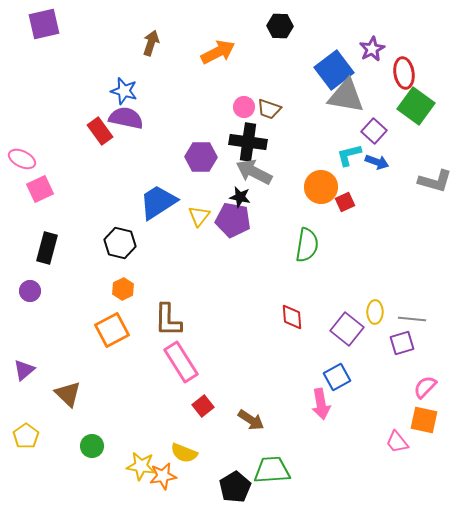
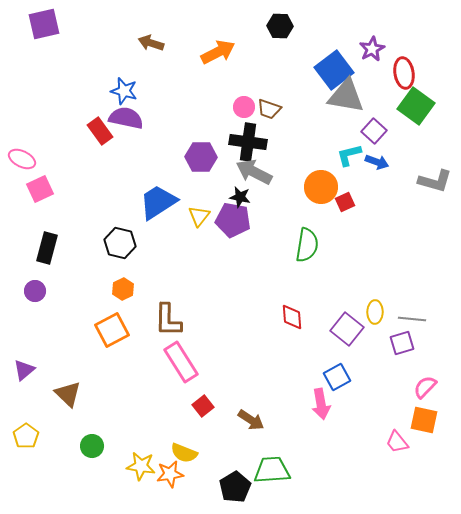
brown arrow at (151, 43): rotated 90 degrees counterclockwise
purple circle at (30, 291): moved 5 px right
orange star at (163, 476): moved 7 px right, 2 px up
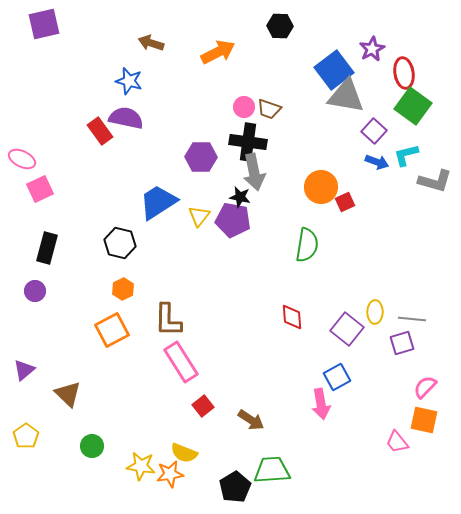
blue star at (124, 91): moved 5 px right, 10 px up
green square at (416, 106): moved 3 px left
cyan L-shape at (349, 155): moved 57 px right
gray arrow at (254, 172): rotated 129 degrees counterclockwise
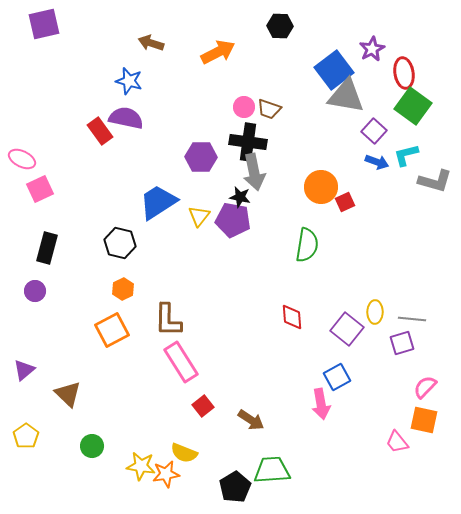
orange star at (170, 474): moved 4 px left
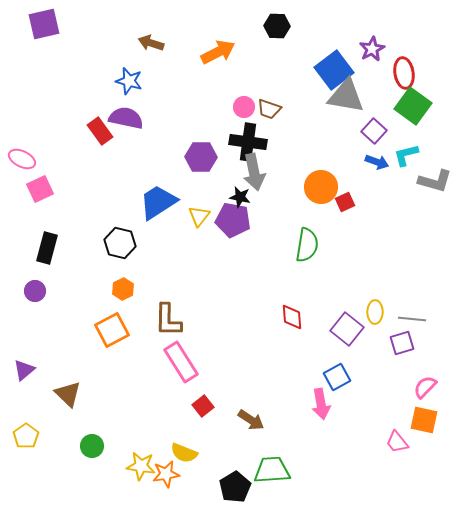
black hexagon at (280, 26): moved 3 px left
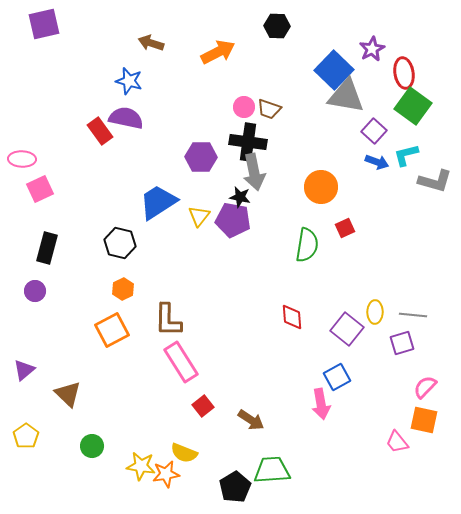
blue square at (334, 70): rotated 9 degrees counterclockwise
pink ellipse at (22, 159): rotated 24 degrees counterclockwise
red square at (345, 202): moved 26 px down
gray line at (412, 319): moved 1 px right, 4 px up
